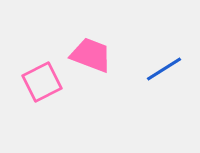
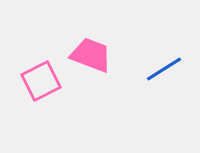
pink square: moved 1 px left, 1 px up
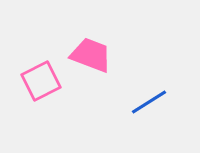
blue line: moved 15 px left, 33 px down
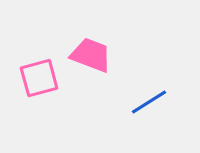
pink square: moved 2 px left, 3 px up; rotated 12 degrees clockwise
